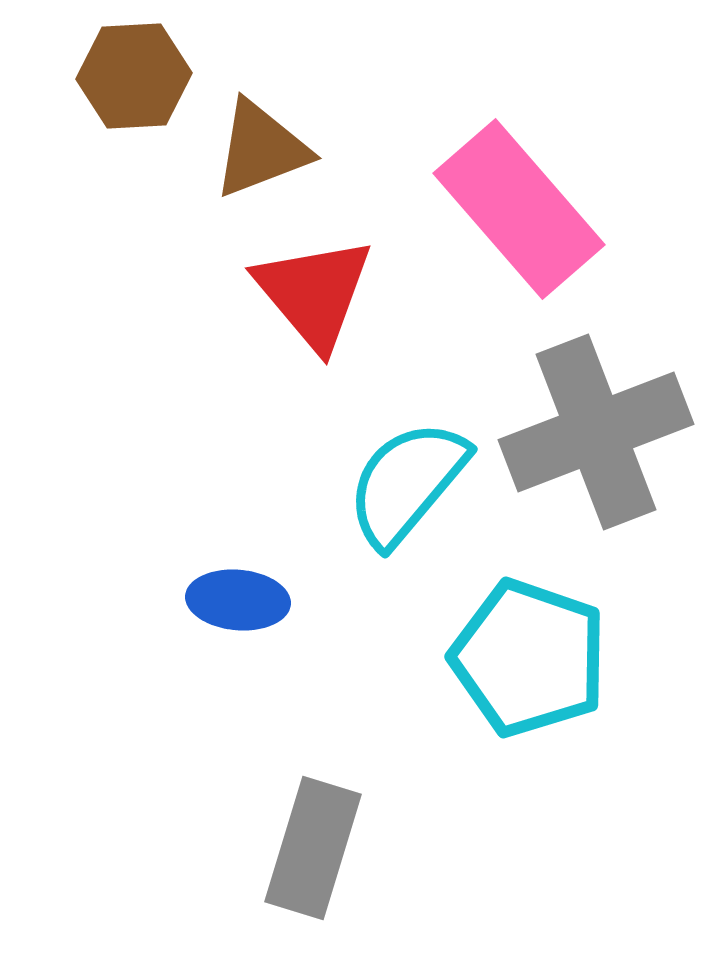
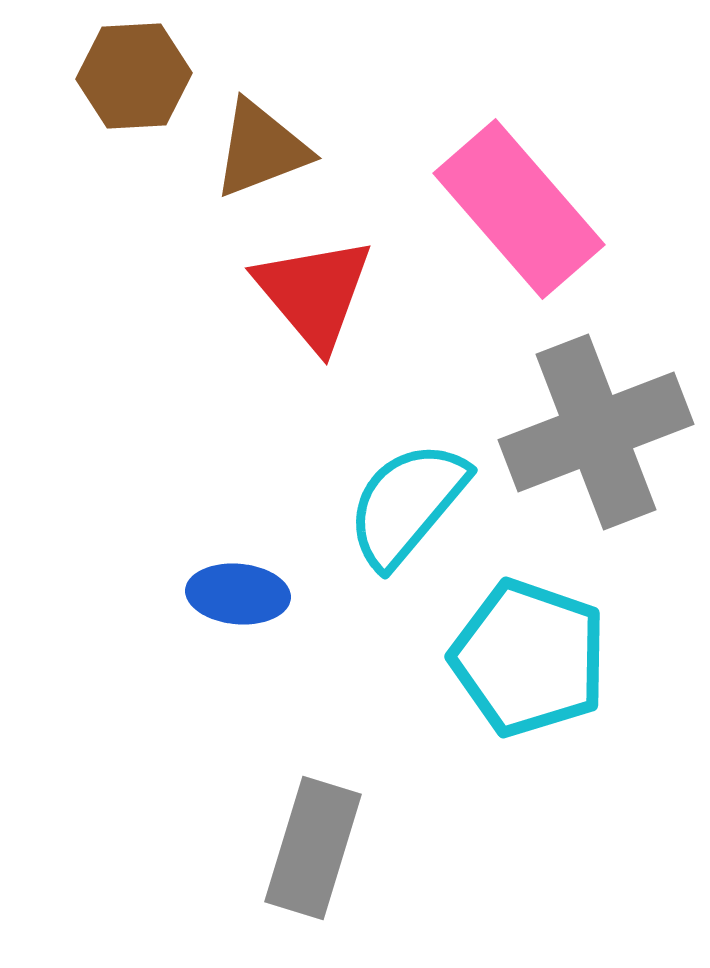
cyan semicircle: moved 21 px down
blue ellipse: moved 6 px up
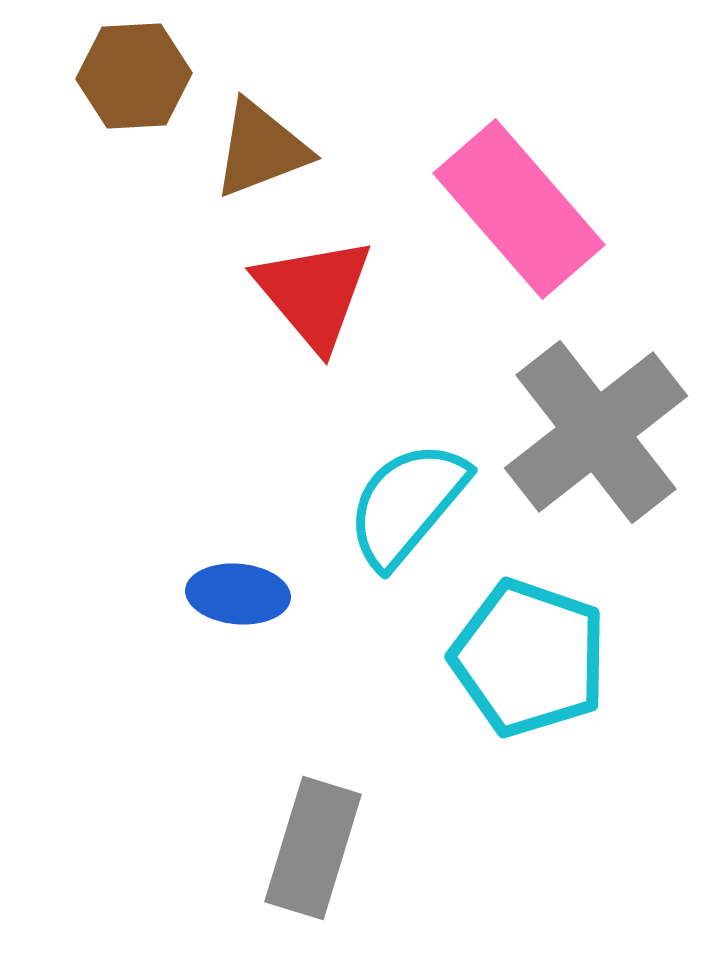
gray cross: rotated 17 degrees counterclockwise
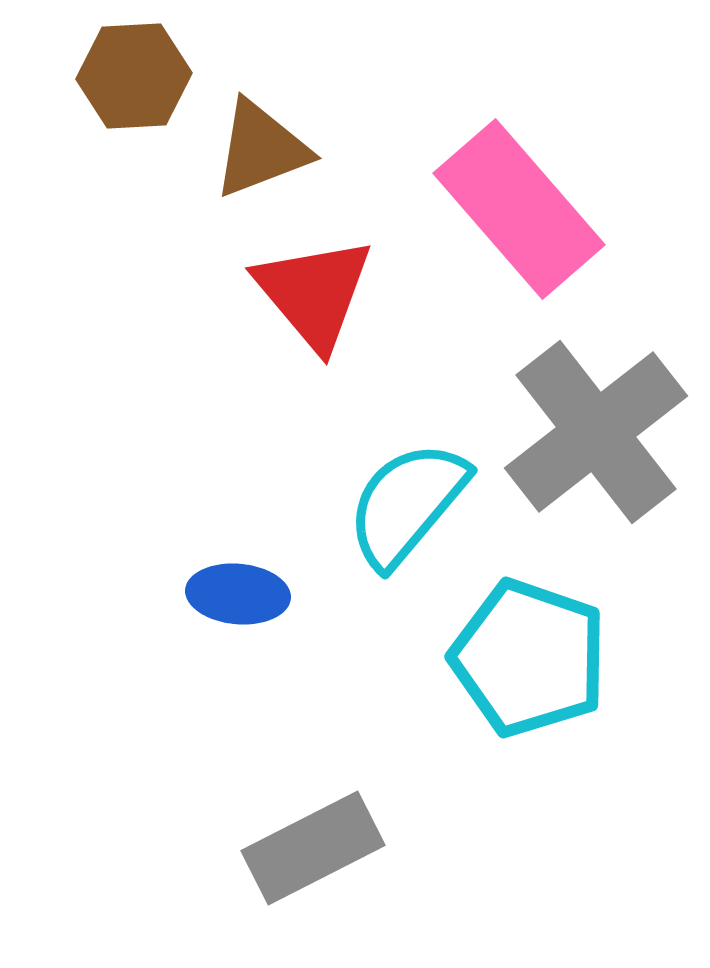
gray rectangle: rotated 46 degrees clockwise
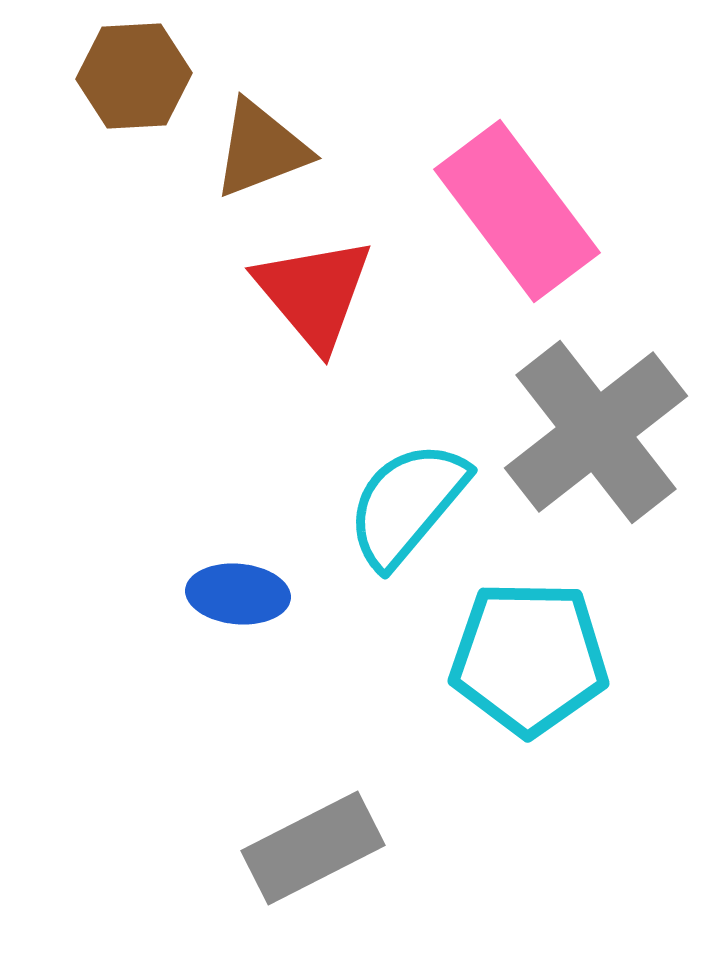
pink rectangle: moved 2 px left, 2 px down; rotated 4 degrees clockwise
cyan pentagon: rotated 18 degrees counterclockwise
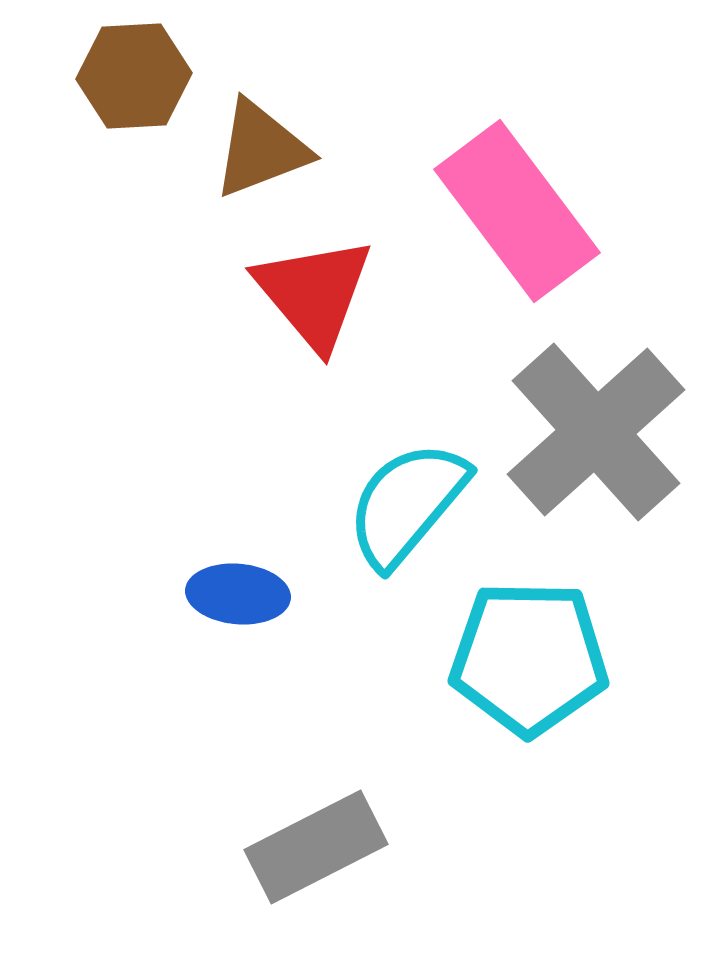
gray cross: rotated 4 degrees counterclockwise
gray rectangle: moved 3 px right, 1 px up
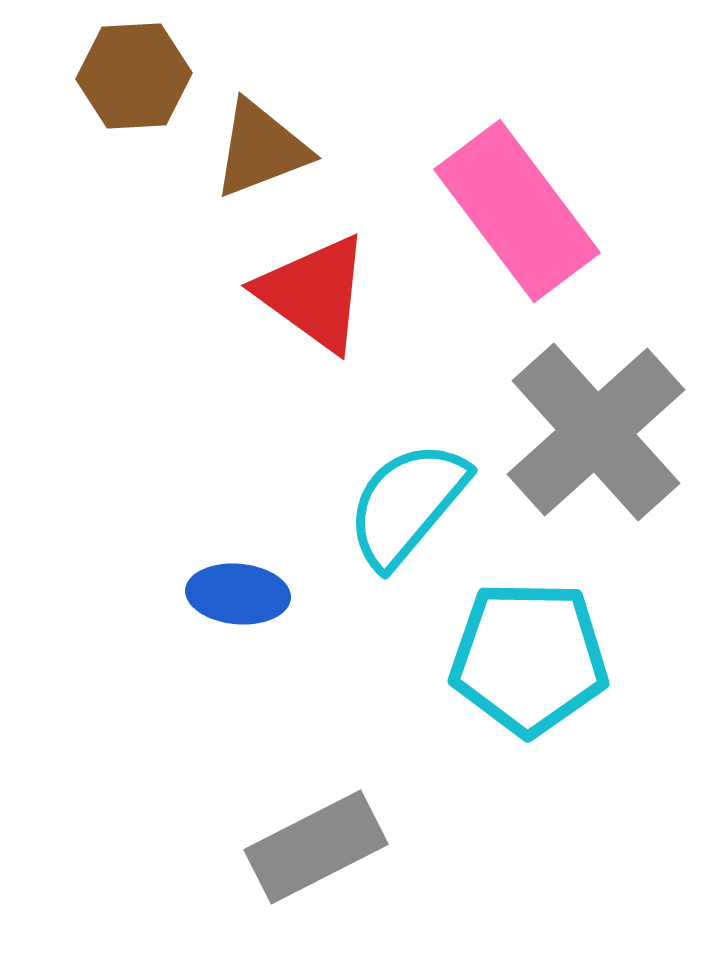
red triangle: rotated 14 degrees counterclockwise
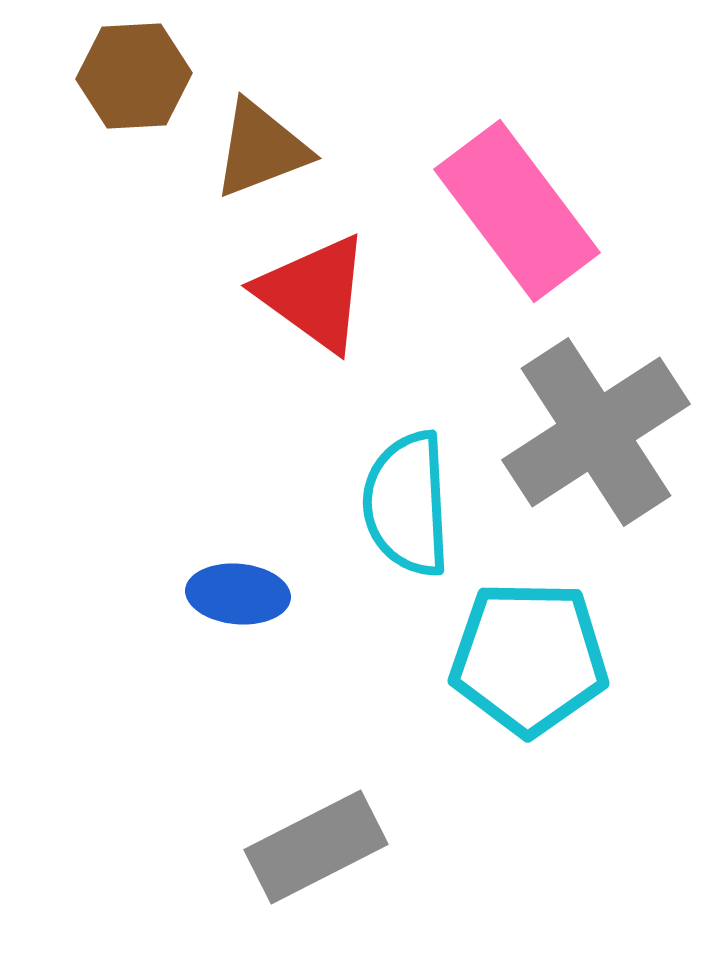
gray cross: rotated 9 degrees clockwise
cyan semicircle: rotated 43 degrees counterclockwise
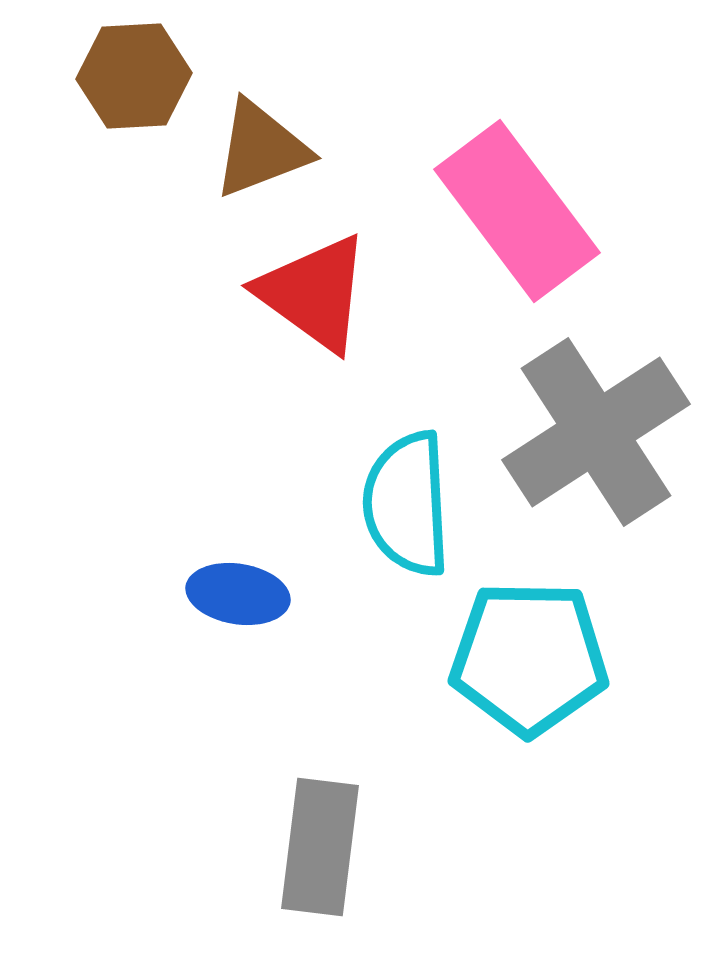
blue ellipse: rotated 4 degrees clockwise
gray rectangle: moved 4 px right; rotated 56 degrees counterclockwise
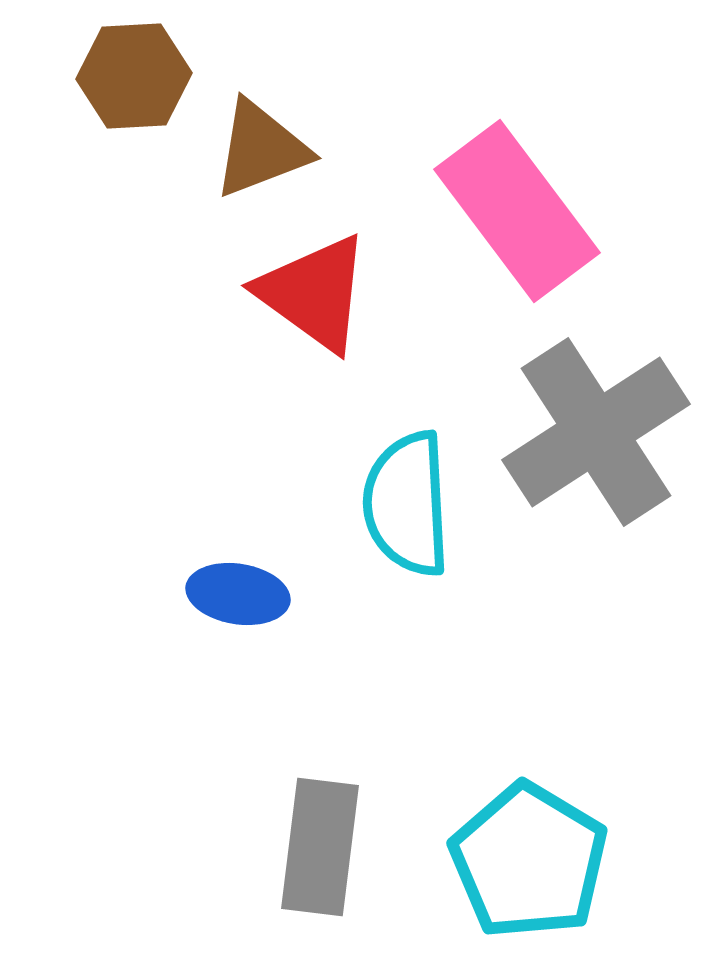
cyan pentagon: moved 203 px down; rotated 30 degrees clockwise
